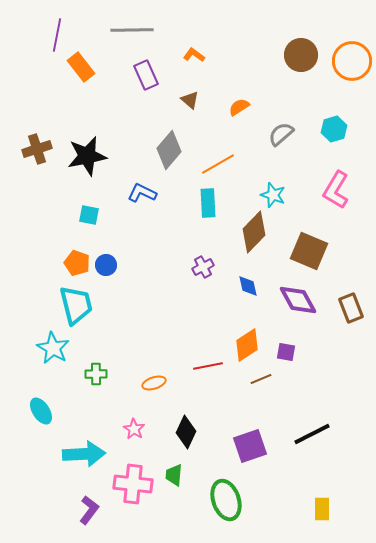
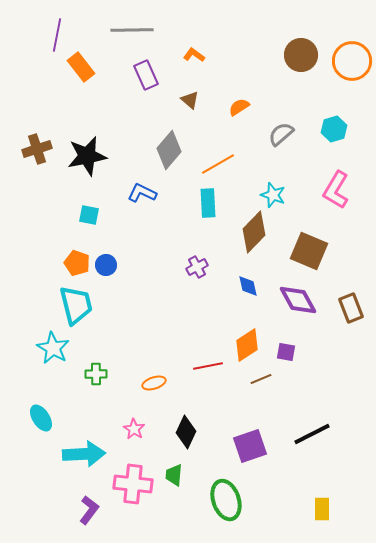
purple cross at (203, 267): moved 6 px left
cyan ellipse at (41, 411): moved 7 px down
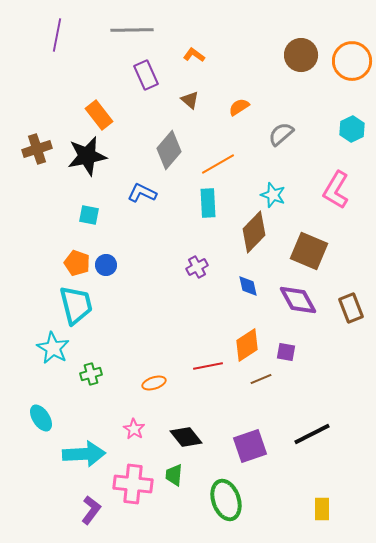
orange rectangle at (81, 67): moved 18 px right, 48 px down
cyan hexagon at (334, 129): moved 18 px right; rotated 10 degrees counterclockwise
green cross at (96, 374): moved 5 px left; rotated 15 degrees counterclockwise
black diamond at (186, 432): moved 5 px down; rotated 64 degrees counterclockwise
purple L-shape at (89, 510): moved 2 px right
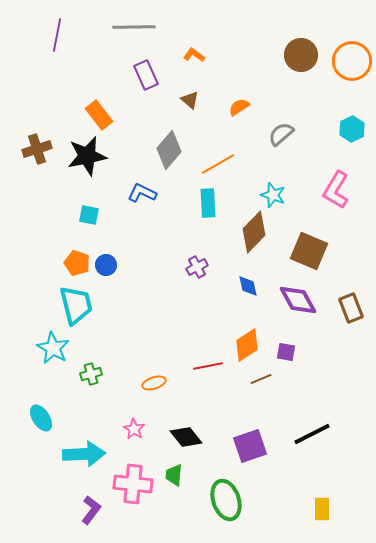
gray line at (132, 30): moved 2 px right, 3 px up
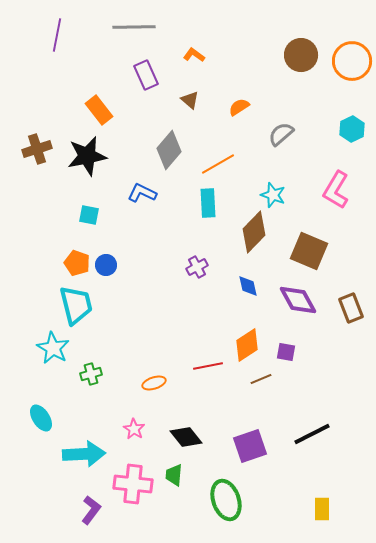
orange rectangle at (99, 115): moved 5 px up
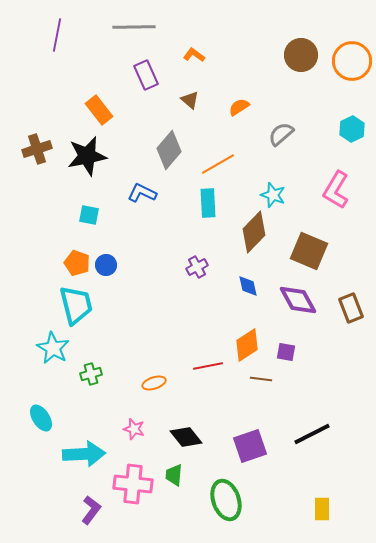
brown line at (261, 379): rotated 30 degrees clockwise
pink star at (134, 429): rotated 15 degrees counterclockwise
